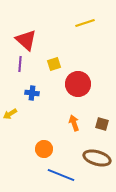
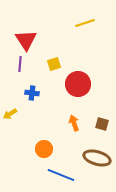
red triangle: rotated 15 degrees clockwise
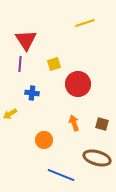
orange circle: moved 9 px up
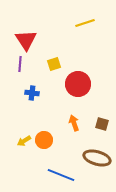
yellow arrow: moved 14 px right, 27 px down
